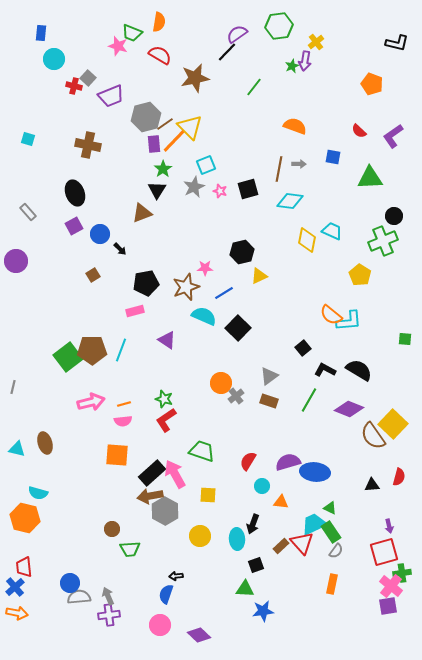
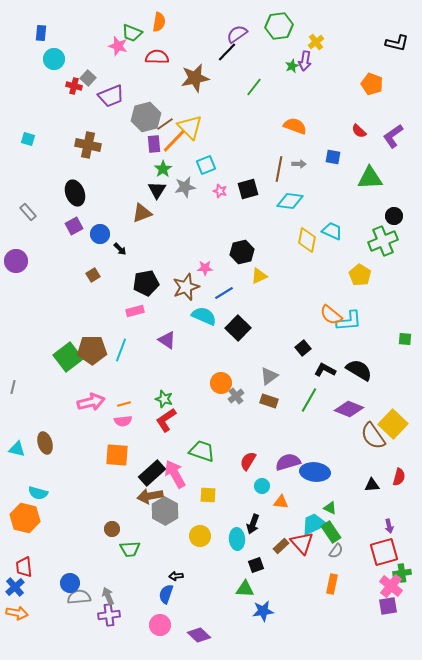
red semicircle at (160, 55): moved 3 px left, 2 px down; rotated 30 degrees counterclockwise
gray star at (194, 187): moved 9 px left; rotated 15 degrees clockwise
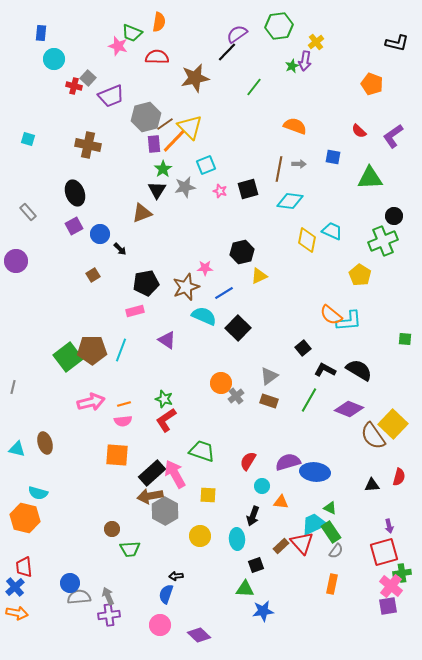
black arrow at (253, 524): moved 8 px up
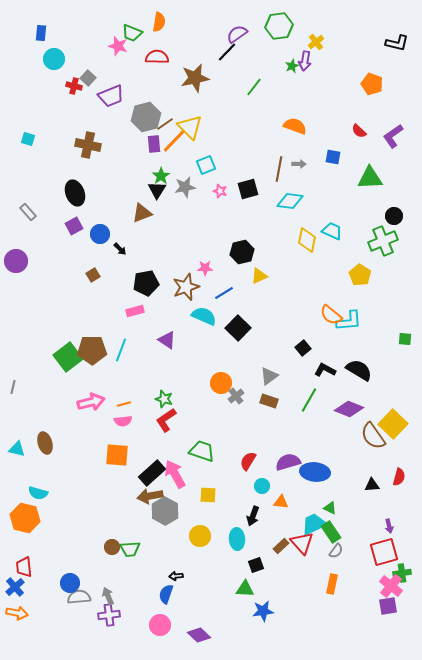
green star at (163, 169): moved 2 px left, 7 px down
brown circle at (112, 529): moved 18 px down
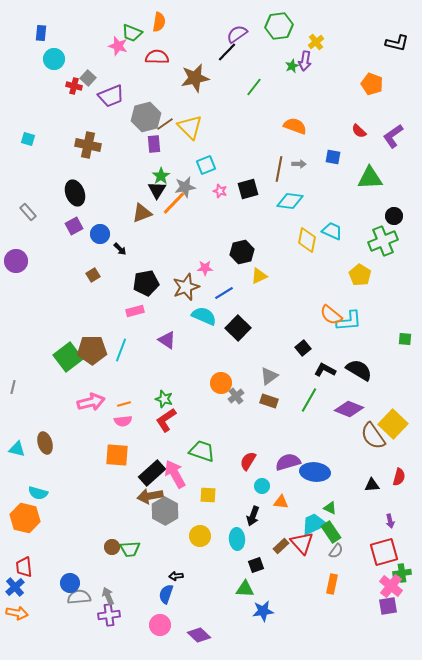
orange line at (174, 141): moved 62 px down
purple arrow at (389, 526): moved 1 px right, 5 px up
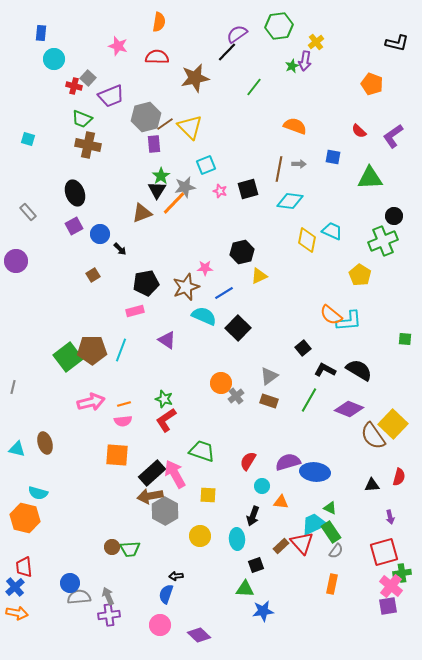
green trapezoid at (132, 33): moved 50 px left, 86 px down
purple arrow at (390, 521): moved 4 px up
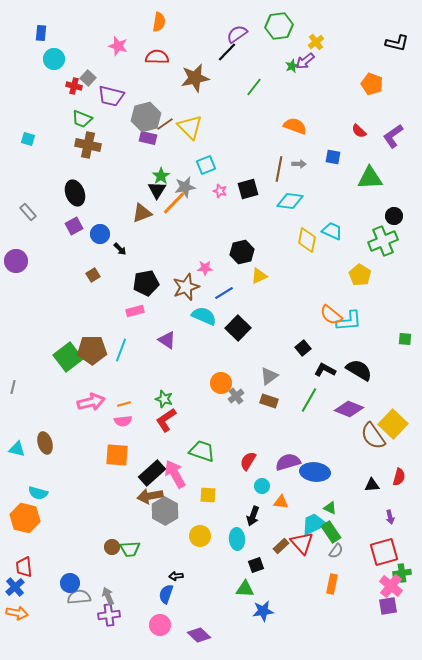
purple arrow at (305, 61): rotated 42 degrees clockwise
purple trapezoid at (111, 96): rotated 36 degrees clockwise
purple rectangle at (154, 144): moved 6 px left, 6 px up; rotated 72 degrees counterclockwise
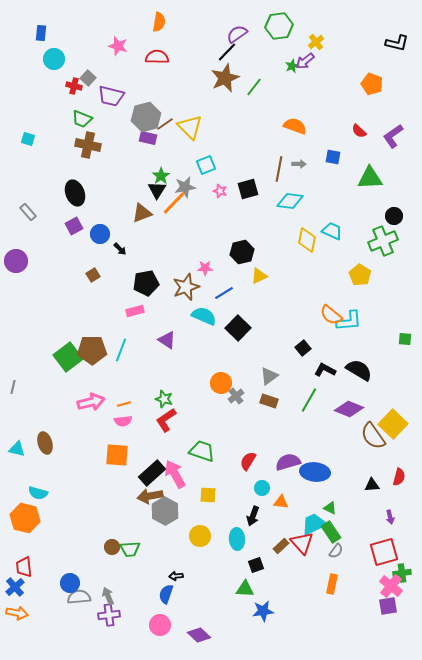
brown star at (195, 78): moved 30 px right; rotated 12 degrees counterclockwise
cyan circle at (262, 486): moved 2 px down
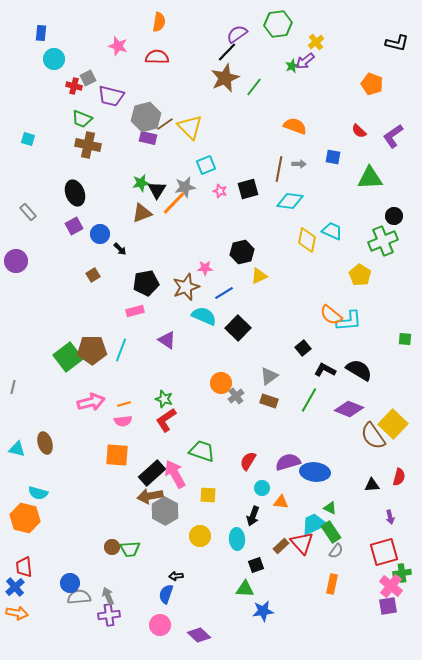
green hexagon at (279, 26): moved 1 px left, 2 px up
gray square at (88, 78): rotated 21 degrees clockwise
green star at (161, 176): moved 20 px left, 7 px down; rotated 24 degrees clockwise
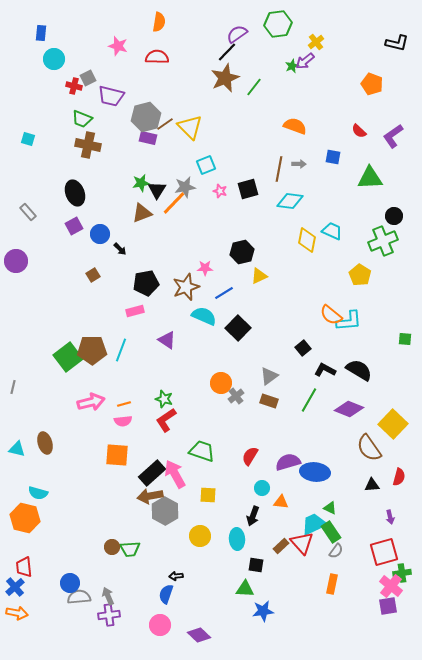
brown semicircle at (373, 436): moved 4 px left, 12 px down
red semicircle at (248, 461): moved 2 px right, 5 px up
black square at (256, 565): rotated 28 degrees clockwise
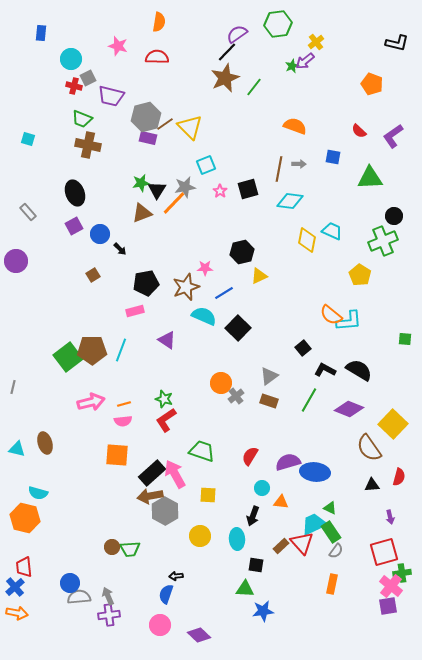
cyan circle at (54, 59): moved 17 px right
pink star at (220, 191): rotated 16 degrees clockwise
